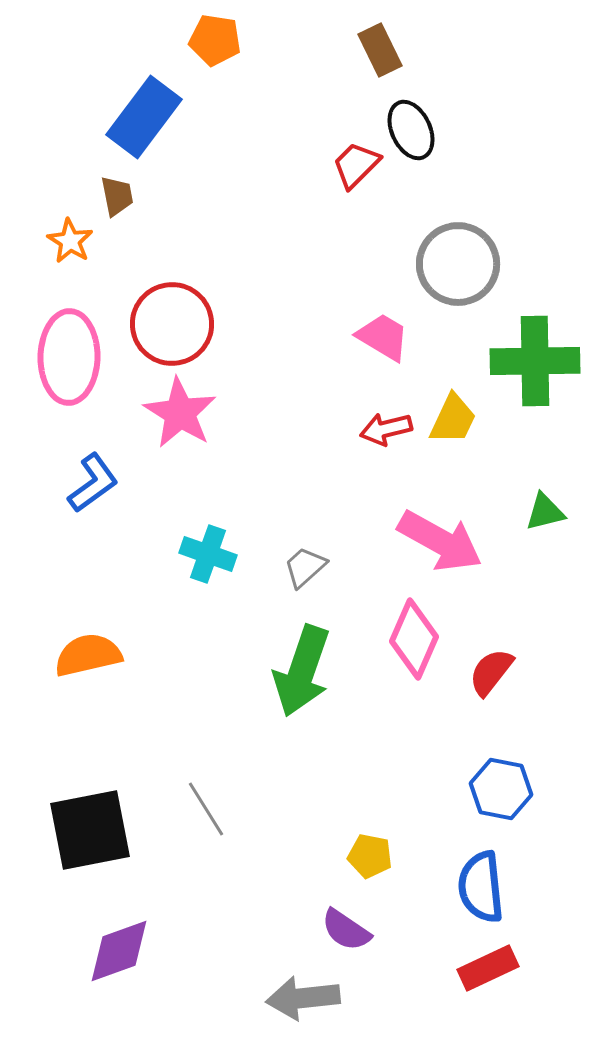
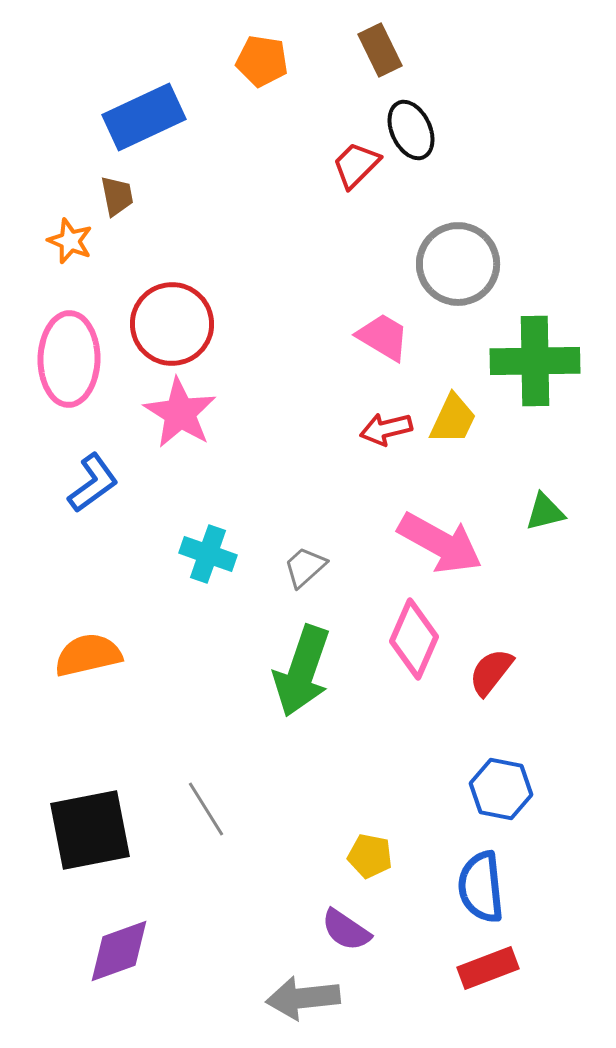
orange pentagon: moved 47 px right, 21 px down
blue rectangle: rotated 28 degrees clockwise
orange star: rotated 9 degrees counterclockwise
pink ellipse: moved 2 px down
pink arrow: moved 2 px down
red rectangle: rotated 4 degrees clockwise
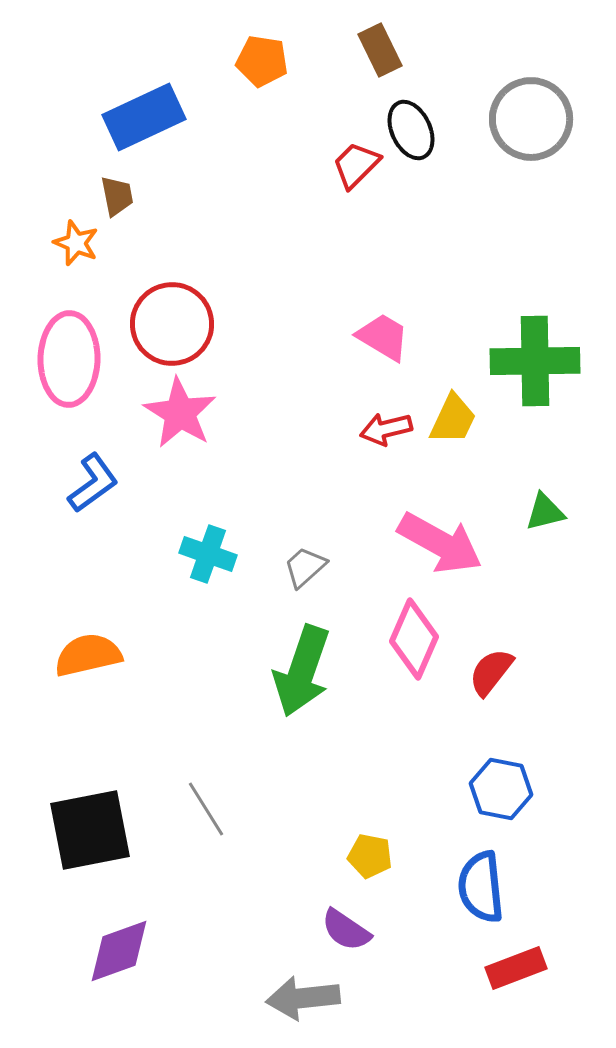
orange star: moved 6 px right, 2 px down
gray circle: moved 73 px right, 145 px up
red rectangle: moved 28 px right
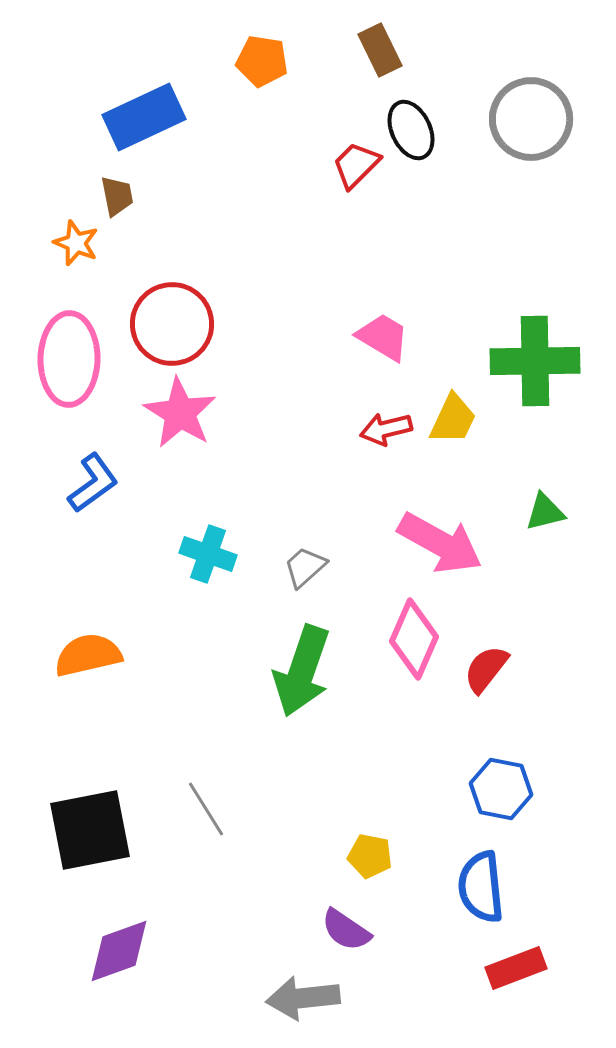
red semicircle: moved 5 px left, 3 px up
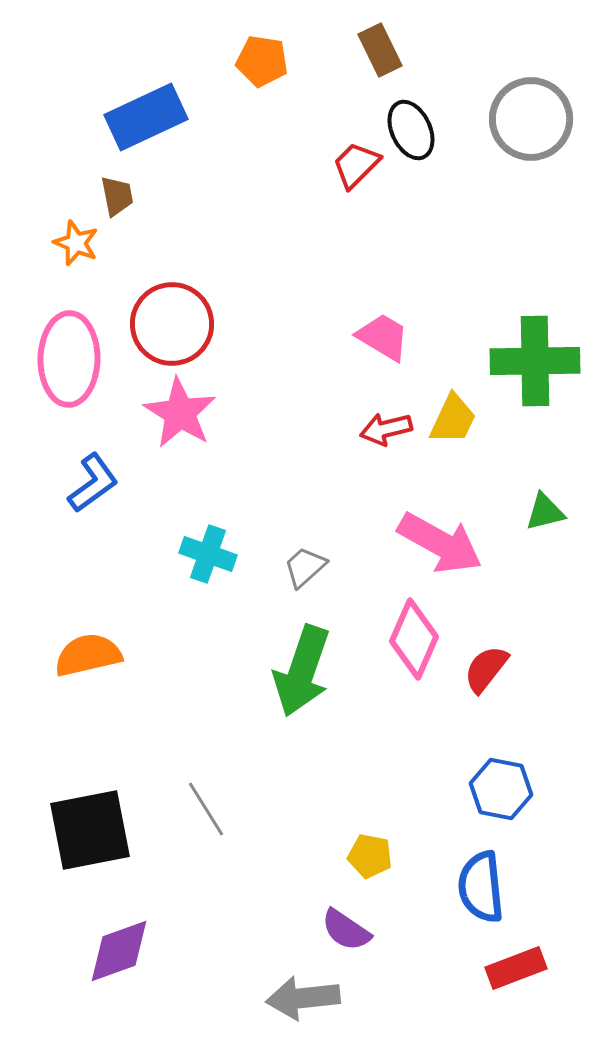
blue rectangle: moved 2 px right
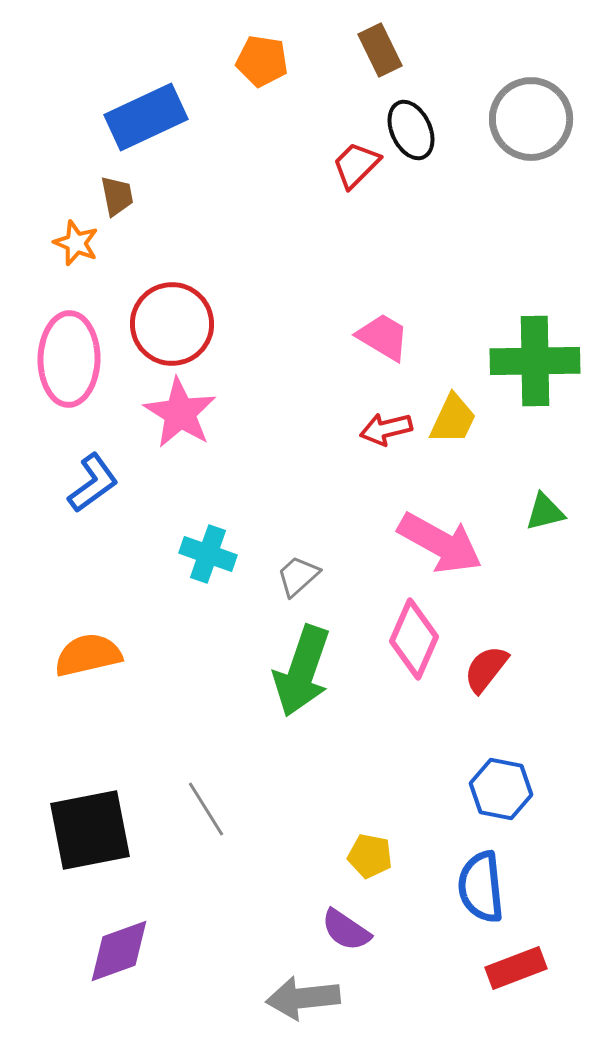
gray trapezoid: moved 7 px left, 9 px down
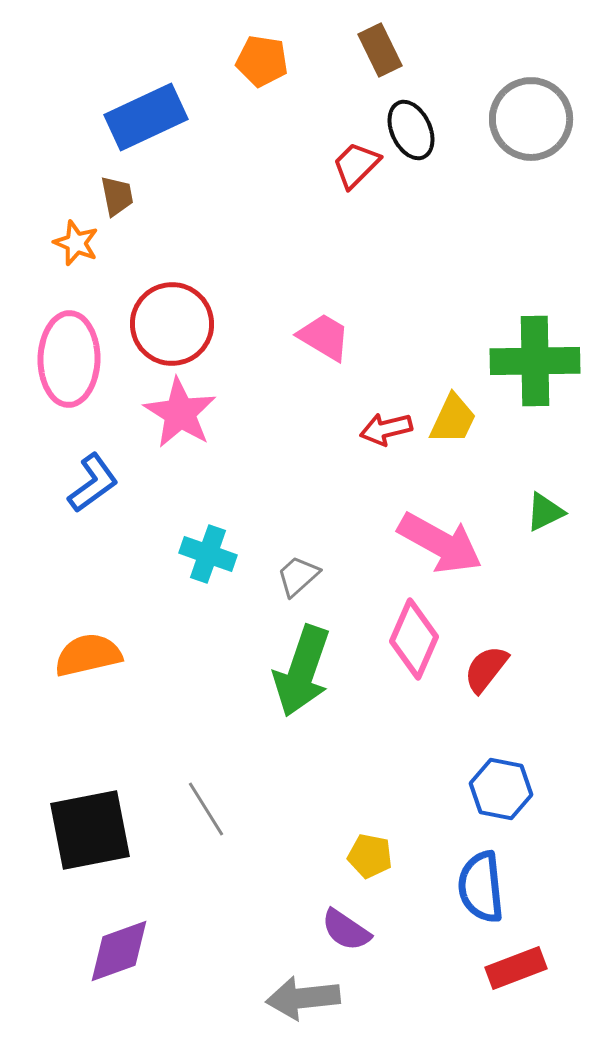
pink trapezoid: moved 59 px left
green triangle: rotated 12 degrees counterclockwise
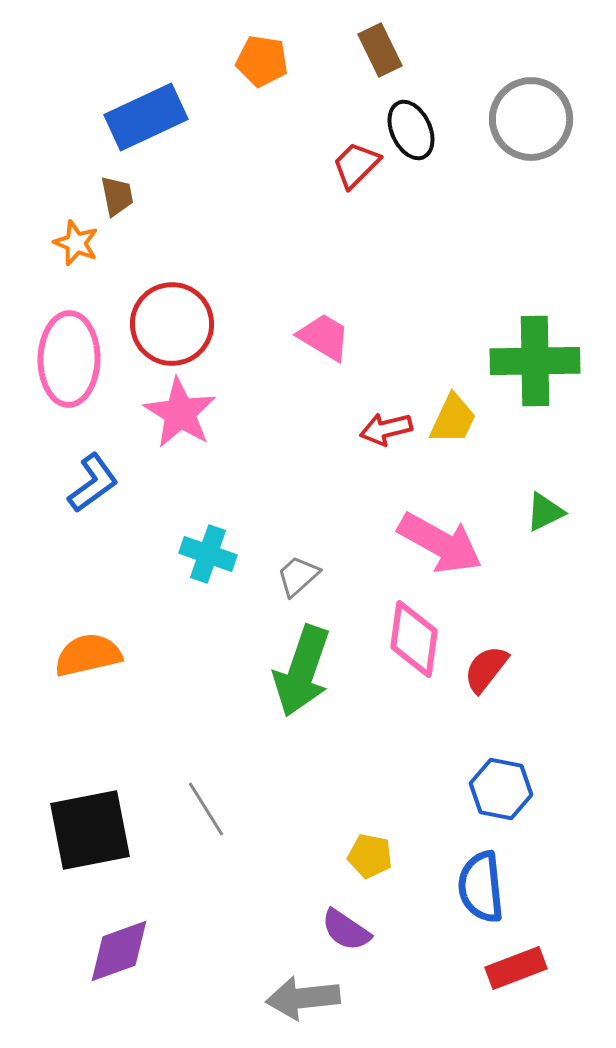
pink diamond: rotated 16 degrees counterclockwise
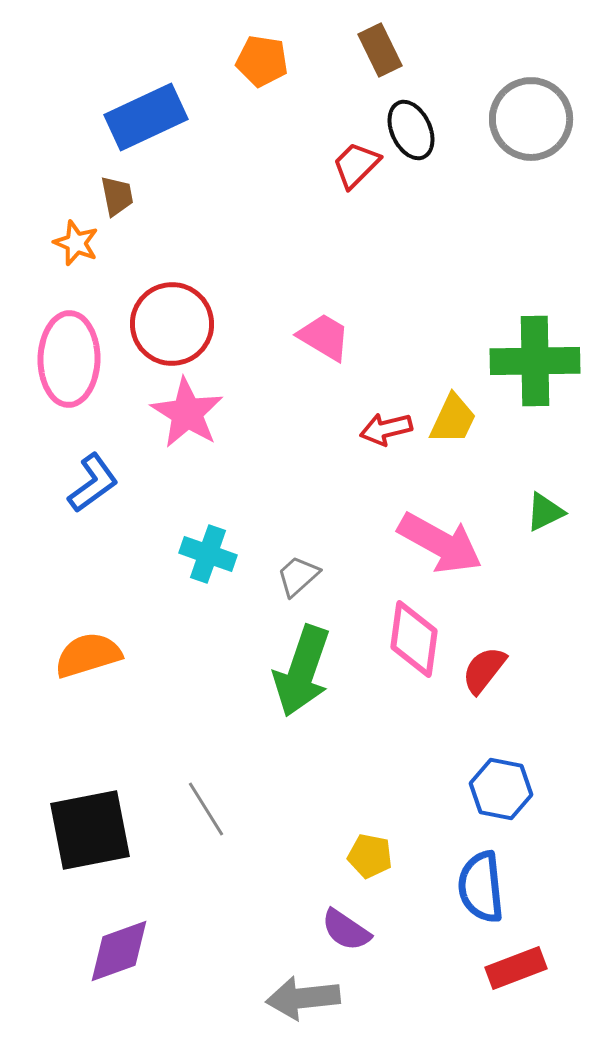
pink star: moved 7 px right
orange semicircle: rotated 4 degrees counterclockwise
red semicircle: moved 2 px left, 1 px down
